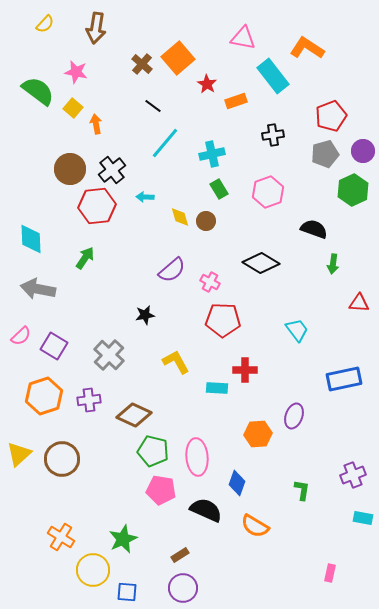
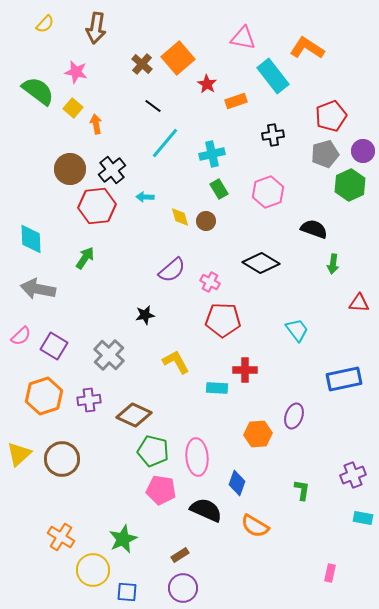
green hexagon at (353, 190): moved 3 px left, 5 px up
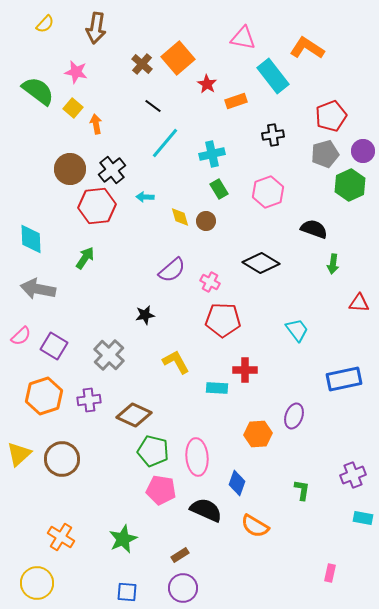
yellow circle at (93, 570): moved 56 px left, 13 px down
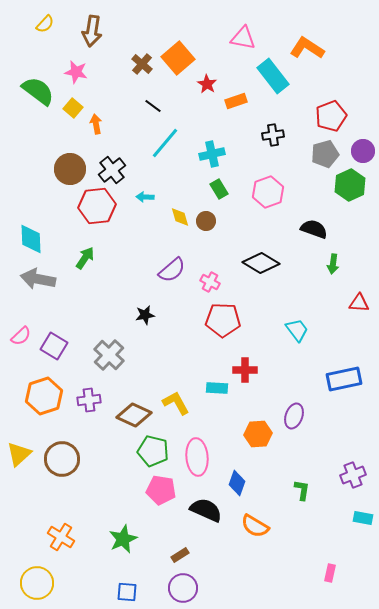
brown arrow at (96, 28): moved 4 px left, 3 px down
gray arrow at (38, 289): moved 10 px up
yellow L-shape at (176, 362): moved 41 px down
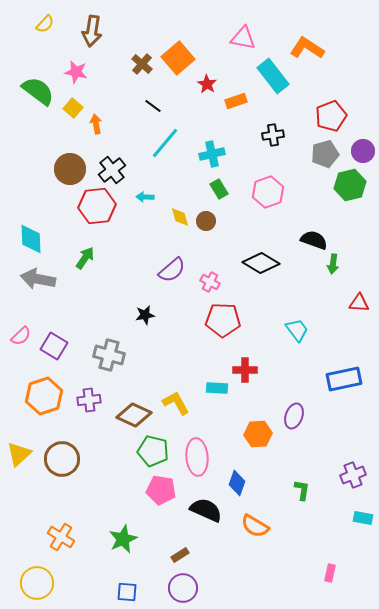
green hexagon at (350, 185): rotated 12 degrees clockwise
black semicircle at (314, 229): moved 11 px down
gray cross at (109, 355): rotated 28 degrees counterclockwise
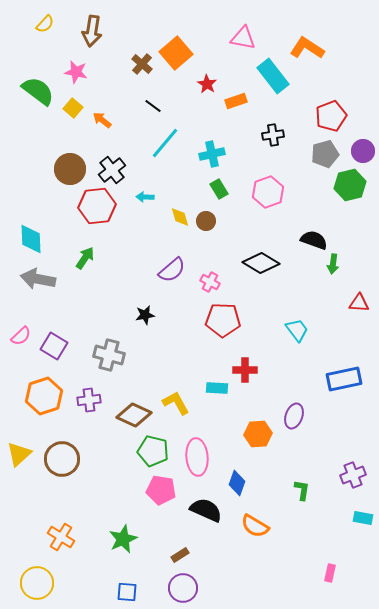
orange square at (178, 58): moved 2 px left, 5 px up
orange arrow at (96, 124): moved 6 px right, 4 px up; rotated 42 degrees counterclockwise
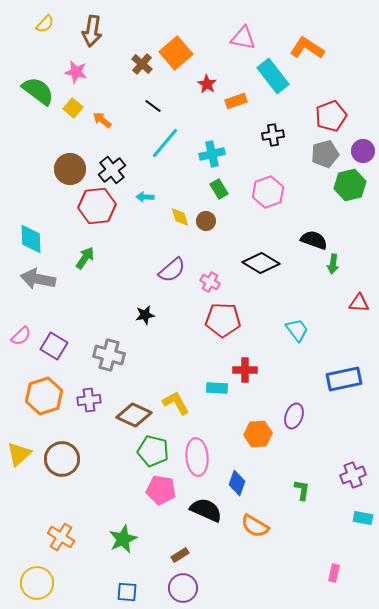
pink rectangle at (330, 573): moved 4 px right
